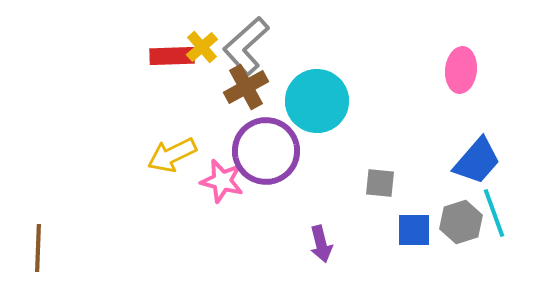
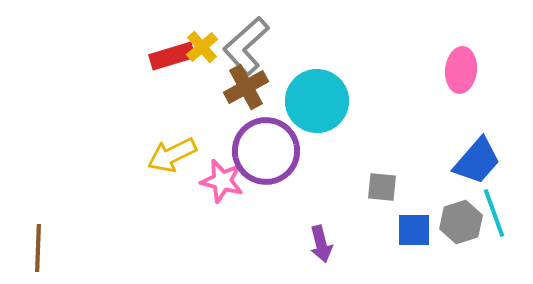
red rectangle: rotated 15 degrees counterclockwise
gray square: moved 2 px right, 4 px down
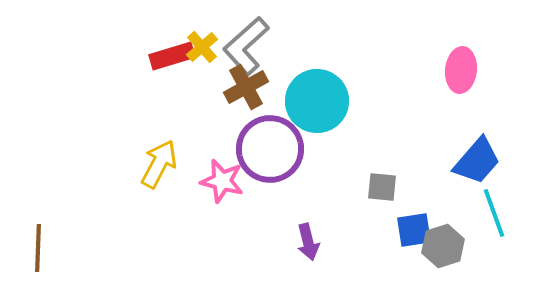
purple circle: moved 4 px right, 2 px up
yellow arrow: moved 13 px left, 9 px down; rotated 144 degrees clockwise
gray hexagon: moved 18 px left, 24 px down
blue square: rotated 9 degrees counterclockwise
purple arrow: moved 13 px left, 2 px up
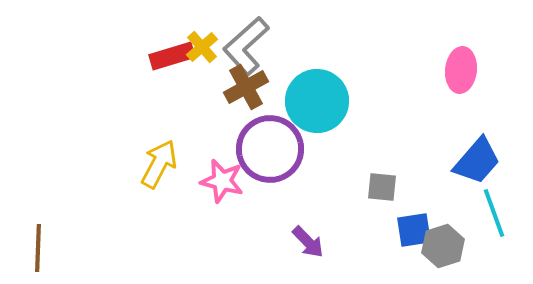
purple arrow: rotated 30 degrees counterclockwise
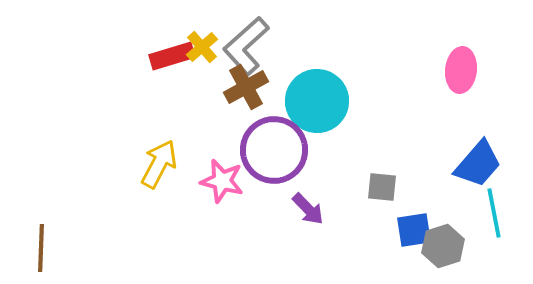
purple circle: moved 4 px right, 1 px down
blue trapezoid: moved 1 px right, 3 px down
cyan line: rotated 9 degrees clockwise
purple arrow: moved 33 px up
brown line: moved 3 px right
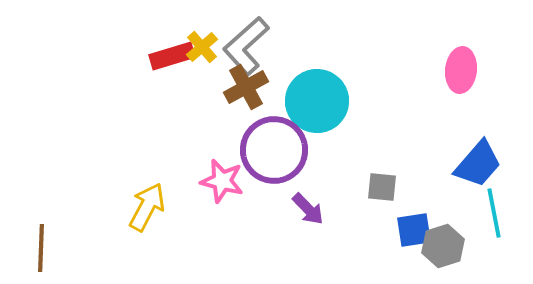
yellow arrow: moved 12 px left, 43 px down
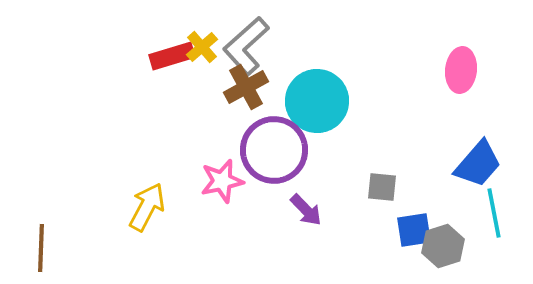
pink star: rotated 27 degrees counterclockwise
purple arrow: moved 2 px left, 1 px down
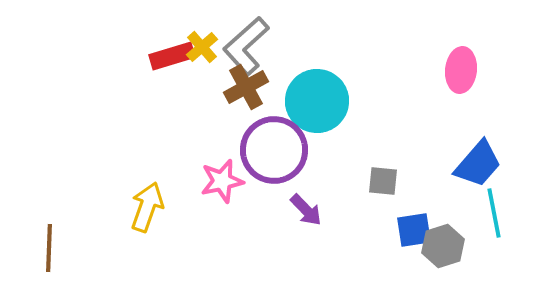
gray square: moved 1 px right, 6 px up
yellow arrow: rotated 9 degrees counterclockwise
brown line: moved 8 px right
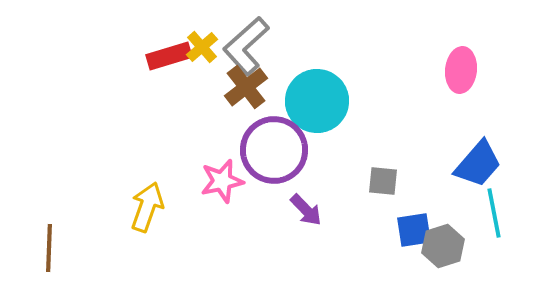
red rectangle: moved 3 px left
brown cross: rotated 9 degrees counterclockwise
